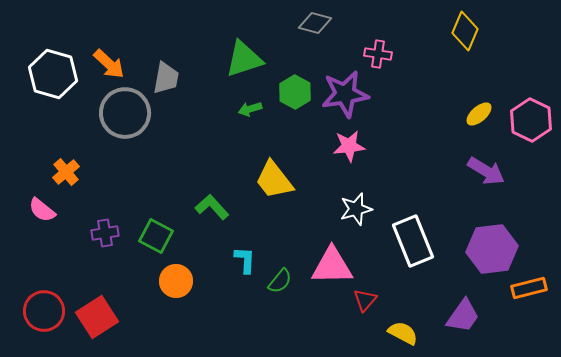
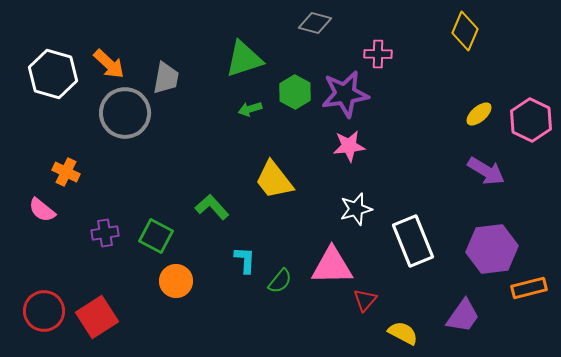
pink cross: rotated 8 degrees counterclockwise
orange cross: rotated 24 degrees counterclockwise
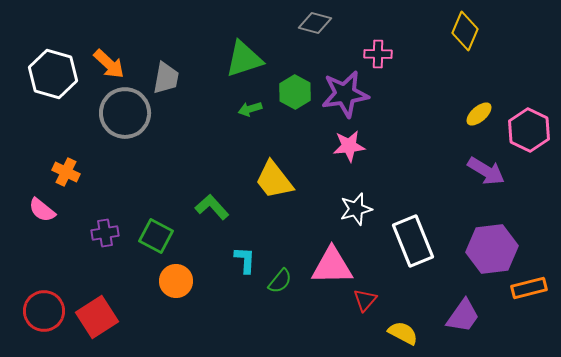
pink hexagon: moved 2 px left, 10 px down
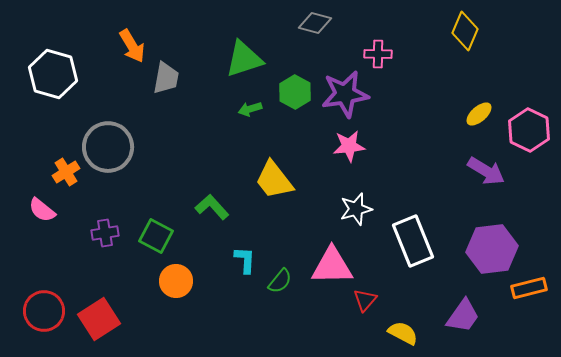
orange arrow: moved 23 px right, 18 px up; rotated 16 degrees clockwise
gray circle: moved 17 px left, 34 px down
orange cross: rotated 32 degrees clockwise
red square: moved 2 px right, 2 px down
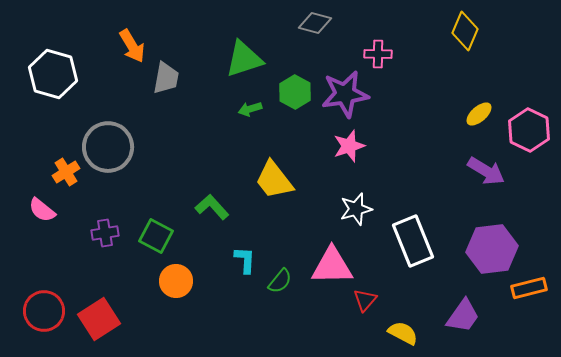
pink star: rotated 12 degrees counterclockwise
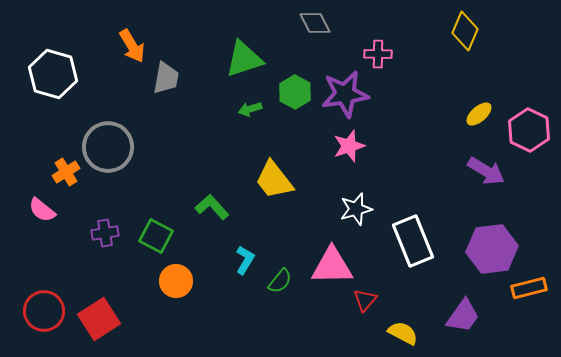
gray diamond: rotated 48 degrees clockwise
cyan L-shape: rotated 28 degrees clockwise
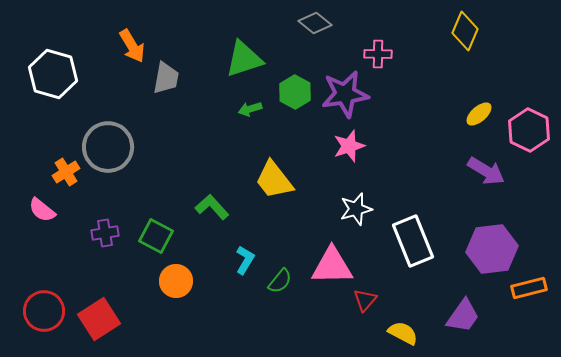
gray diamond: rotated 24 degrees counterclockwise
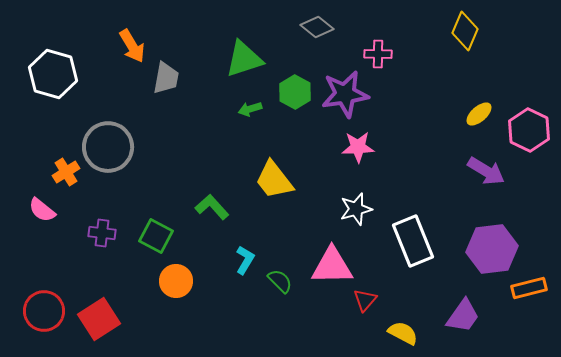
gray diamond: moved 2 px right, 4 px down
pink star: moved 9 px right, 1 px down; rotated 16 degrees clockwise
purple cross: moved 3 px left; rotated 16 degrees clockwise
green semicircle: rotated 84 degrees counterclockwise
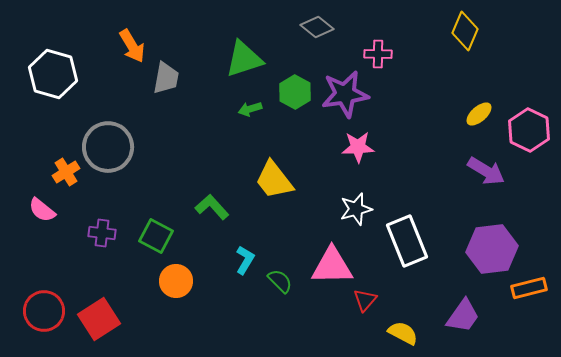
white rectangle: moved 6 px left
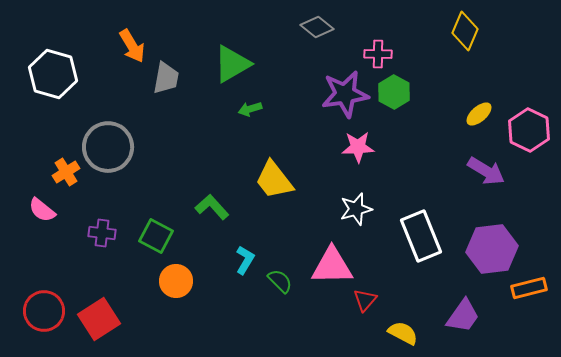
green triangle: moved 12 px left, 5 px down; rotated 12 degrees counterclockwise
green hexagon: moved 99 px right
white rectangle: moved 14 px right, 5 px up
